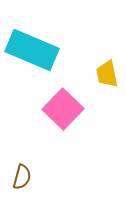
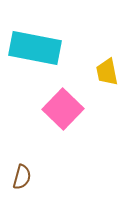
cyan rectangle: moved 3 px right, 2 px up; rotated 12 degrees counterclockwise
yellow trapezoid: moved 2 px up
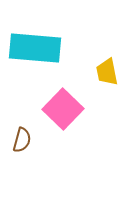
cyan rectangle: rotated 6 degrees counterclockwise
brown semicircle: moved 37 px up
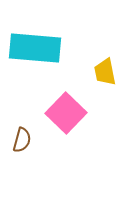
yellow trapezoid: moved 2 px left
pink square: moved 3 px right, 4 px down
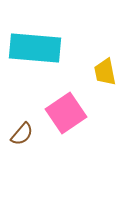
pink square: rotated 12 degrees clockwise
brown semicircle: moved 6 px up; rotated 25 degrees clockwise
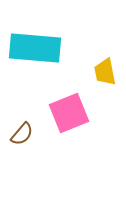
pink square: moved 3 px right; rotated 12 degrees clockwise
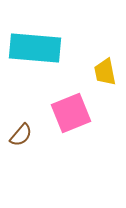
pink square: moved 2 px right
brown semicircle: moved 1 px left, 1 px down
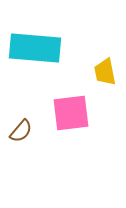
pink square: rotated 15 degrees clockwise
brown semicircle: moved 4 px up
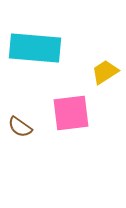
yellow trapezoid: rotated 68 degrees clockwise
brown semicircle: moved 1 px left, 4 px up; rotated 85 degrees clockwise
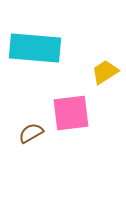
brown semicircle: moved 11 px right, 6 px down; rotated 115 degrees clockwise
